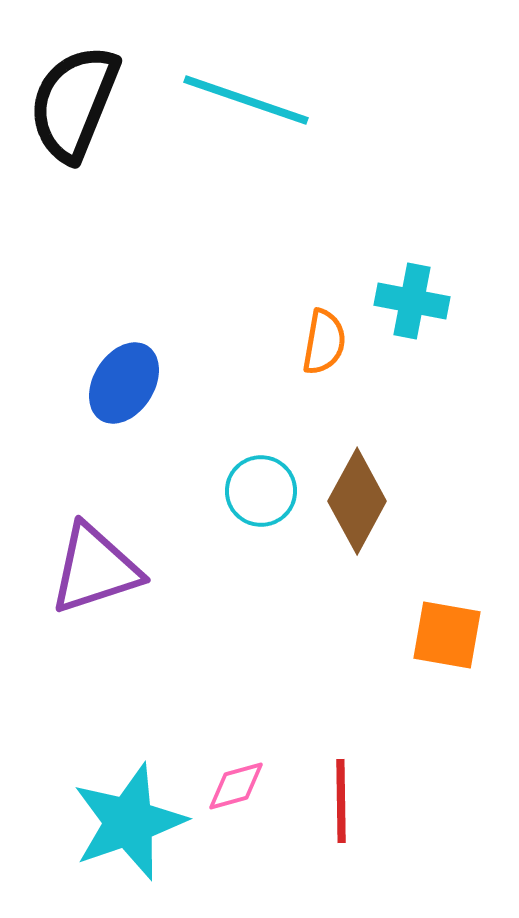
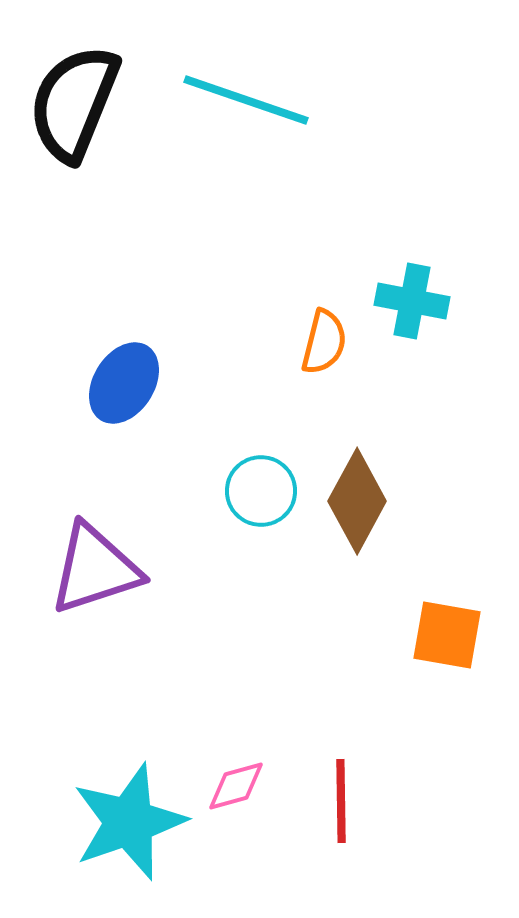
orange semicircle: rotated 4 degrees clockwise
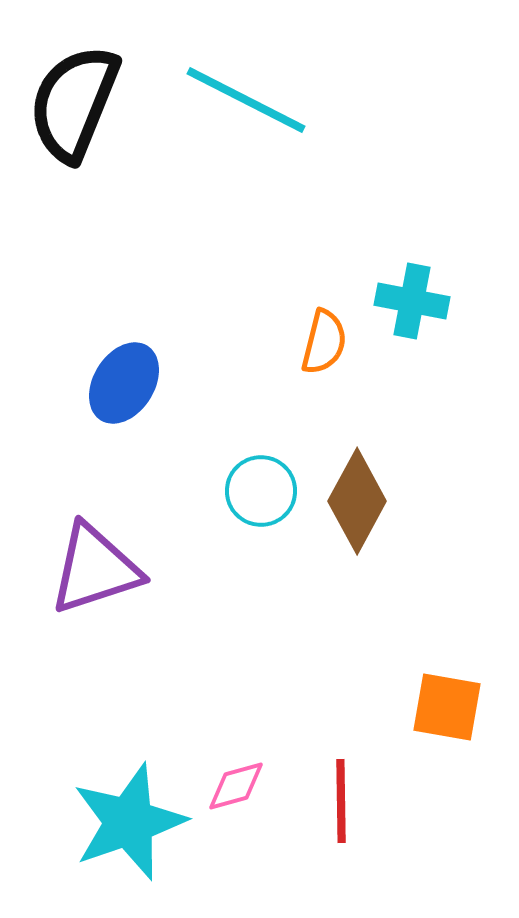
cyan line: rotated 8 degrees clockwise
orange square: moved 72 px down
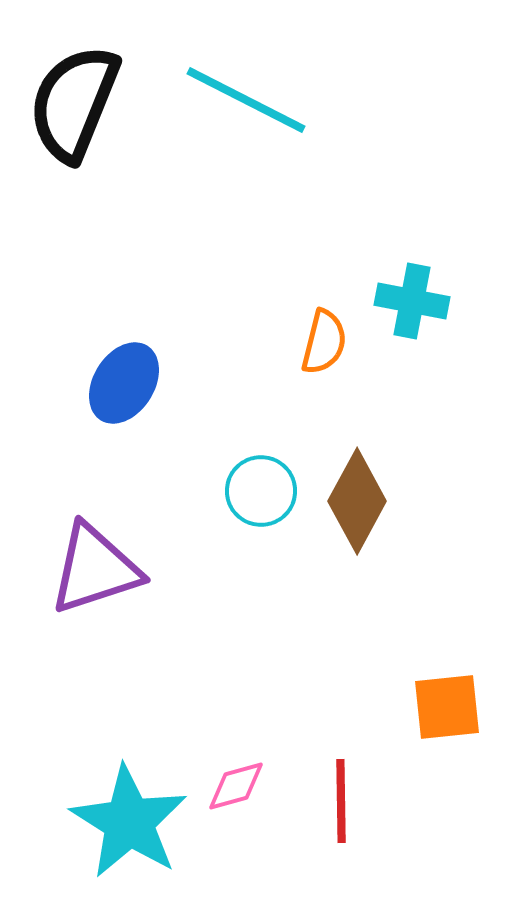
orange square: rotated 16 degrees counterclockwise
cyan star: rotated 21 degrees counterclockwise
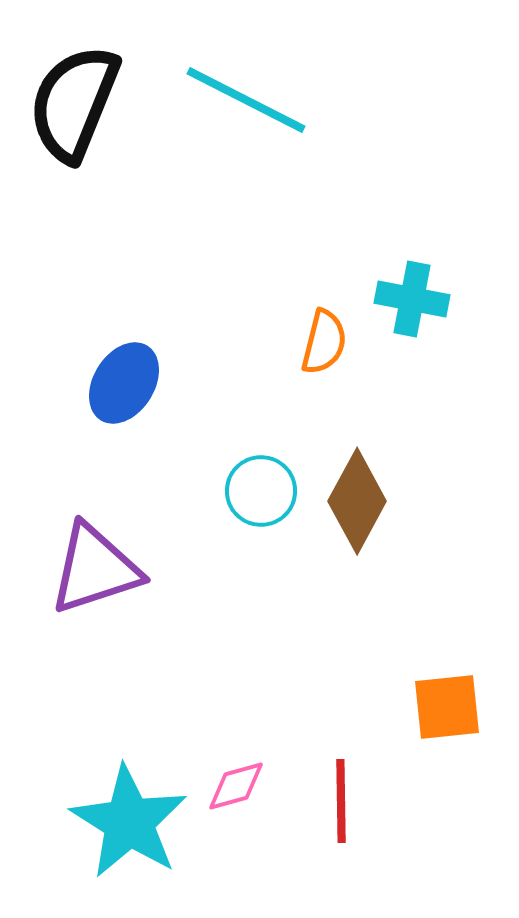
cyan cross: moved 2 px up
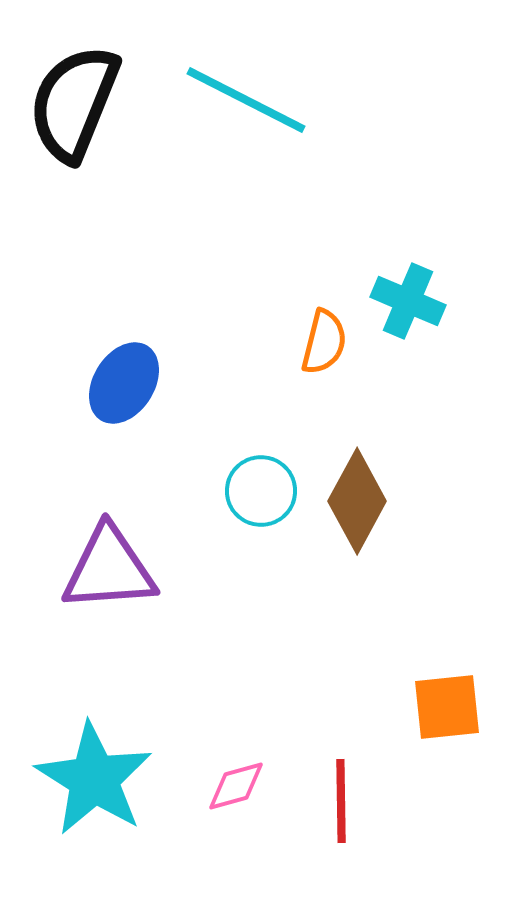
cyan cross: moved 4 px left, 2 px down; rotated 12 degrees clockwise
purple triangle: moved 14 px right; rotated 14 degrees clockwise
cyan star: moved 35 px left, 43 px up
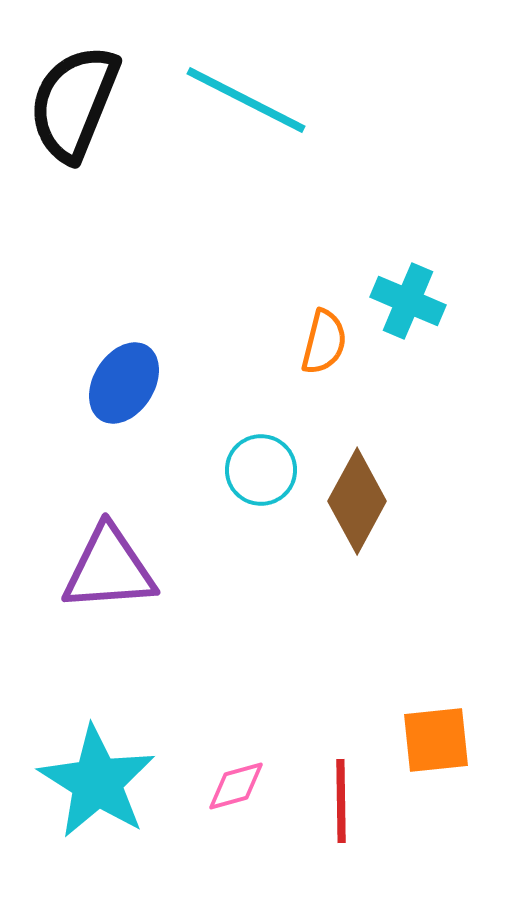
cyan circle: moved 21 px up
orange square: moved 11 px left, 33 px down
cyan star: moved 3 px right, 3 px down
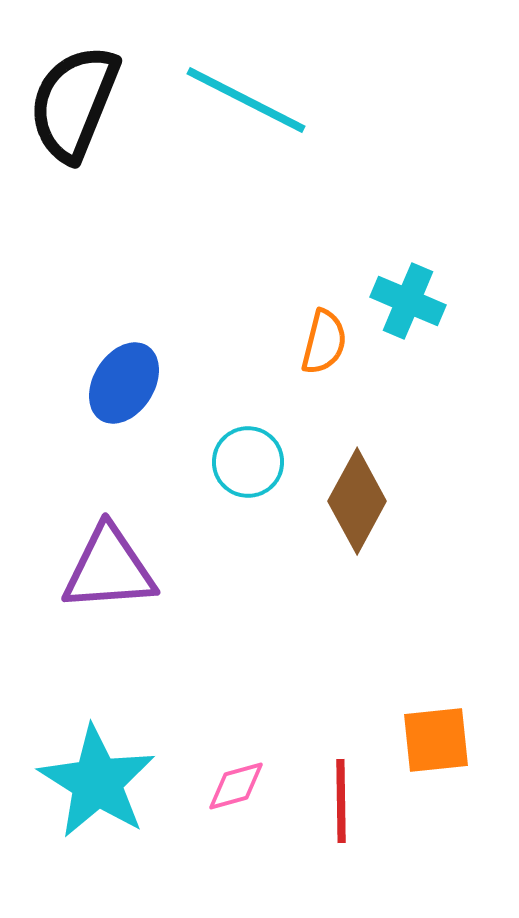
cyan circle: moved 13 px left, 8 px up
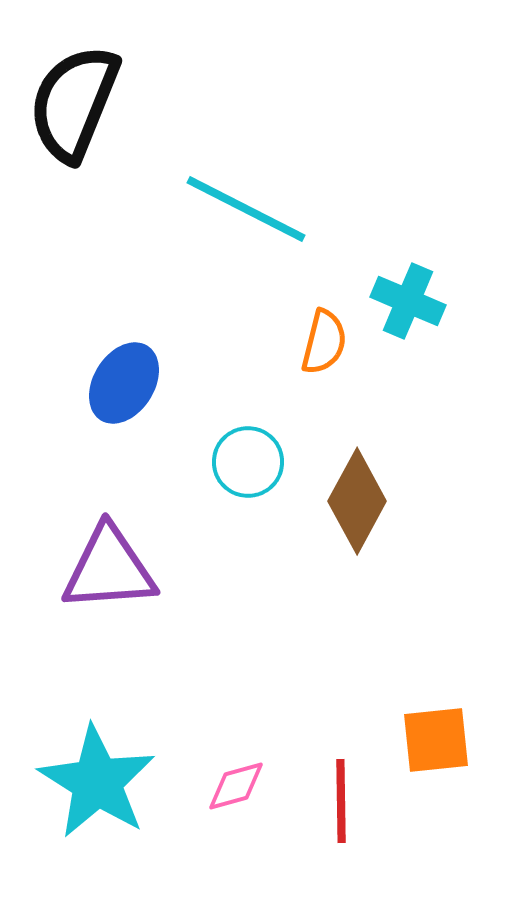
cyan line: moved 109 px down
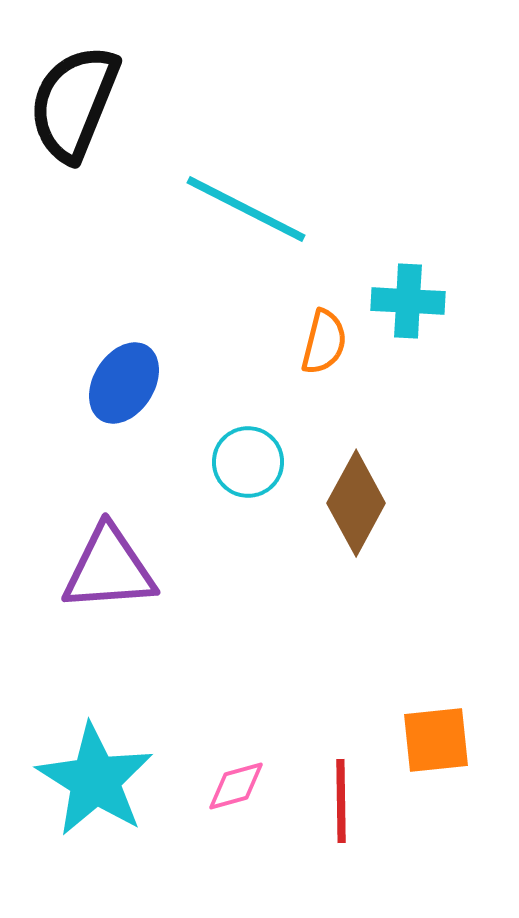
cyan cross: rotated 20 degrees counterclockwise
brown diamond: moved 1 px left, 2 px down
cyan star: moved 2 px left, 2 px up
